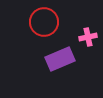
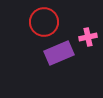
purple rectangle: moved 1 px left, 6 px up
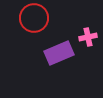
red circle: moved 10 px left, 4 px up
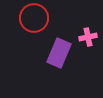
purple rectangle: rotated 44 degrees counterclockwise
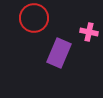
pink cross: moved 1 px right, 5 px up; rotated 24 degrees clockwise
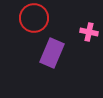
purple rectangle: moved 7 px left
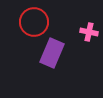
red circle: moved 4 px down
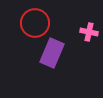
red circle: moved 1 px right, 1 px down
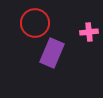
pink cross: rotated 18 degrees counterclockwise
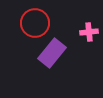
purple rectangle: rotated 16 degrees clockwise
